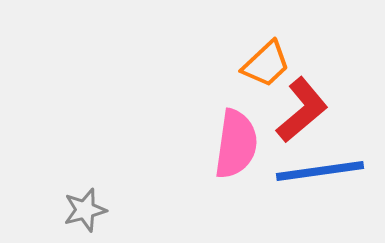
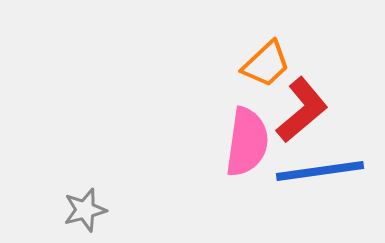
pink semicircle: moved 11 px right, 2 px up
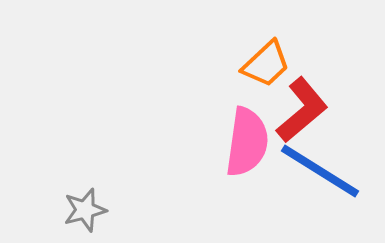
blue line: rotated 40 degrees clockwise
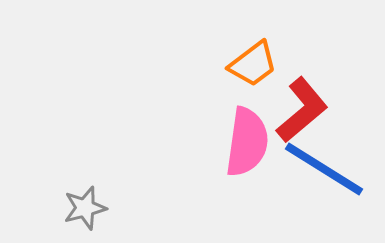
orange trapezoid: moved 13 px left; rotated 6 degrees clockwise
blue line: moved 4 px right, 2 px up
gray star: moved 2 px up
